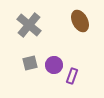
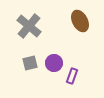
gray cross: moved 1 px down
purple circle: moved 2 px up
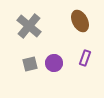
gray square: moved 1 px down
purple rectangle: moved 13 px right, 18 px up
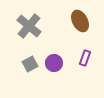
gray square: rotated 14 degrees counterclockwise
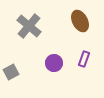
purple rectangle: moved 1 px left, 1 px down
gray square: moved 19 px left, 8 px down
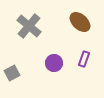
brown ellipse: moved 1 px down; rotated 20 degrees counterclockwise
gray square: moved 1 px right, 1 px down
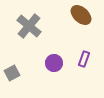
brown ellipse: moved 1 px right, 7 px up
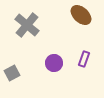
gray cross: moved 2 px left, 1 px up
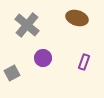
brown ellipse: moved 4 px left, 3 px down; rotated 25 degrees counterclockwise
purple rectangle: moved 3 px down
purple circle: moved 11 px left, 5 px up
